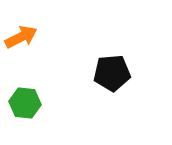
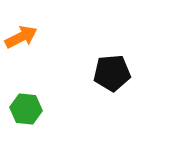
green hexagon: moved 1 px right, 6 px down
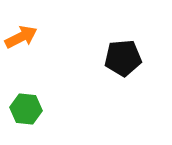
black pentagon: moved 11 px right, 15 px up
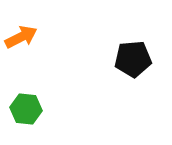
black pentagon: moved 10 px right, 1 px down
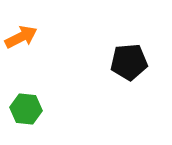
black pentagon: moved 4 px left, 3 px down
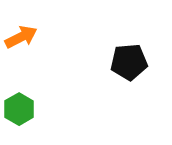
green hexagon: moved 7 px left; rotated 24 degrees clockwise
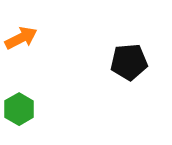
orange arrow: moved 1 px down
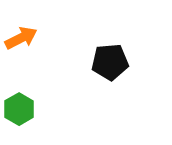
black pentagon: moved 19 px left
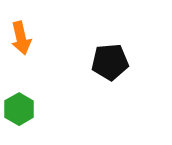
orange arrow: rotated 104 degrees clockwise
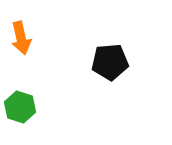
green hexagon: moved 1 px right, 2 px up; rotated 12 degrees counterclockwise
